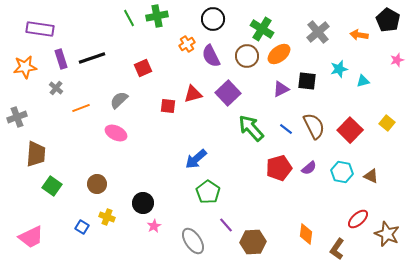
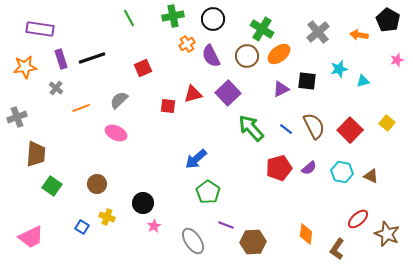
green cross at (157, 16): moved 16 px right
purple line at (226, 225): rotated 28 degrees counterclockwise
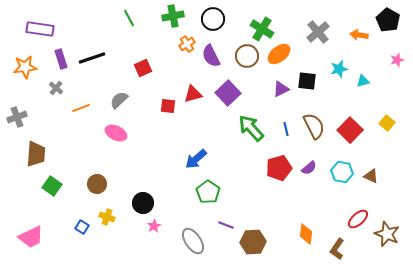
blue line at (286, 129): rotated 40 degrees clockwise
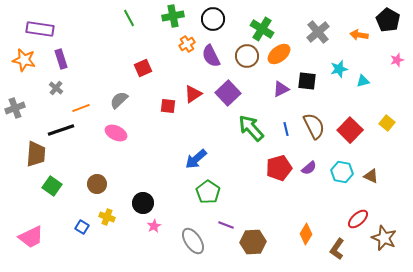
black line at (92, 58): moved 31 px left, 72 px down
orange star at (25, 67): moved 1 px left, 7 px up; rotated 20 degrees clockwise
red triangle at (193, 94): rotated 18 degrees counterclockwise
gray cross at (17, 117): moved 2 px left, 9 px up
orange diamond at (306, 234): rotated 25 degrees clockwise
brown star at (387, 234): moved 3 px left, 4 px down
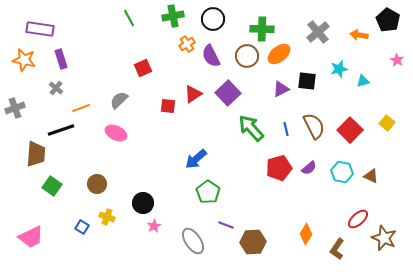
green cross at (262, 29): rotated 30 degrees counterclockwise
pink star at (397, 60): rotated 24 degrees counterclockwise
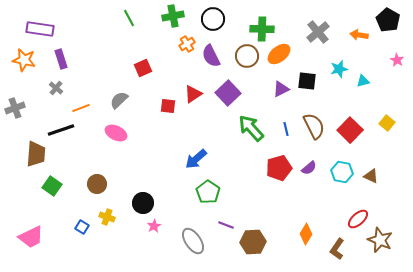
brown star at (384, 238): moved 4 px left, 2 px down
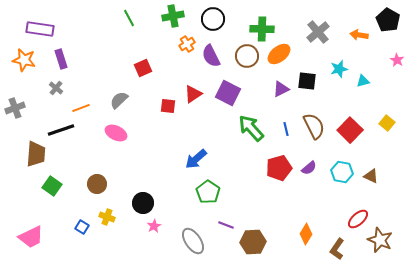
purple square at (228, 93): rotated 20 degrees counterclockwise
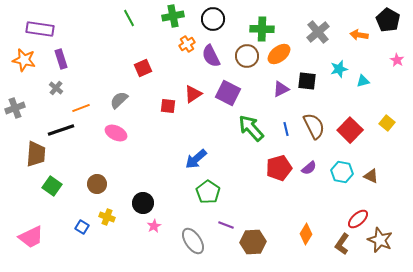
brown L-shape at (337, 249): moved 5 px right, 5 px up
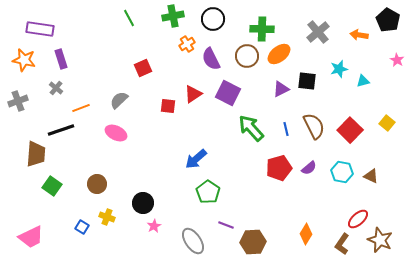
purple semicircle at (211, 56): moved 3 px down
gray cross at (15, 108): moved 3 px right, 7 px up
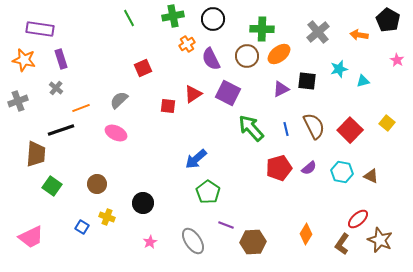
pink star at (154, 226): moved 4 px left, 16 px down
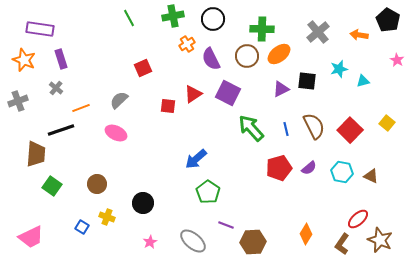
orange star at (24, 60): rotated 10 degrees clockwise
gray ellipse at (193, 241): rotated 16 degrees counterclockwise
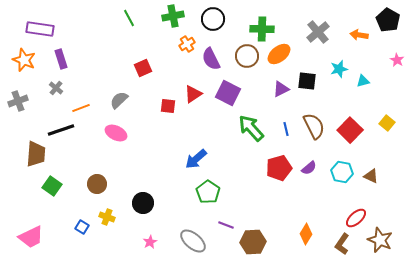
red ellipse at (358, 219): moved 2 px left, 1 px up
